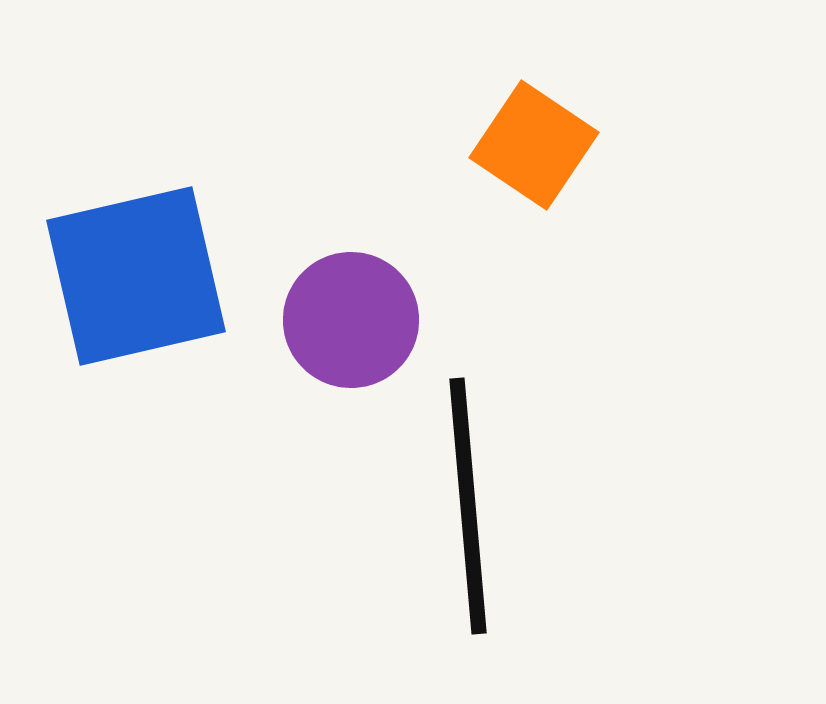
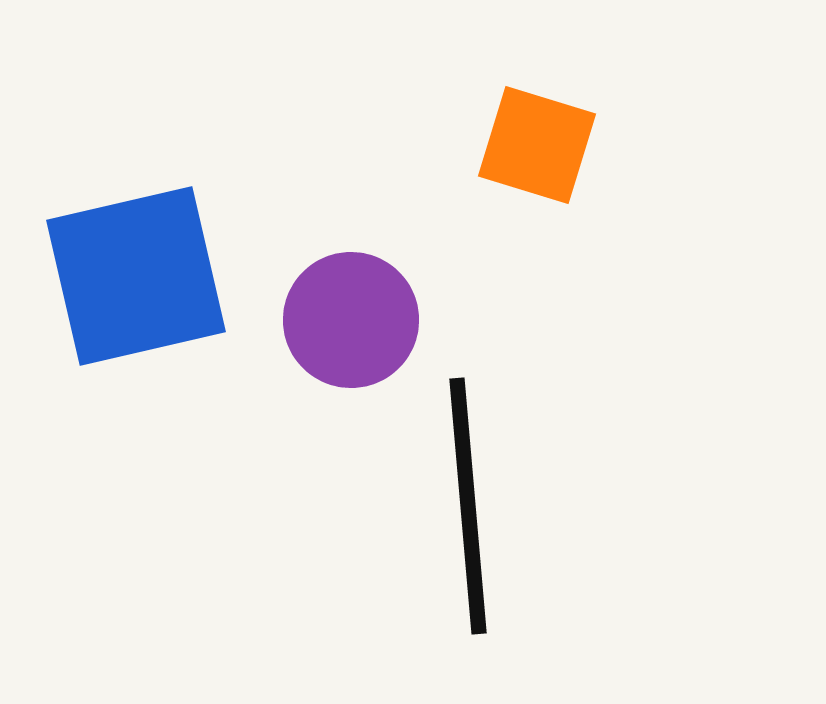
orange square: moved 3 px right; rotated 17 degrees counterclockwise
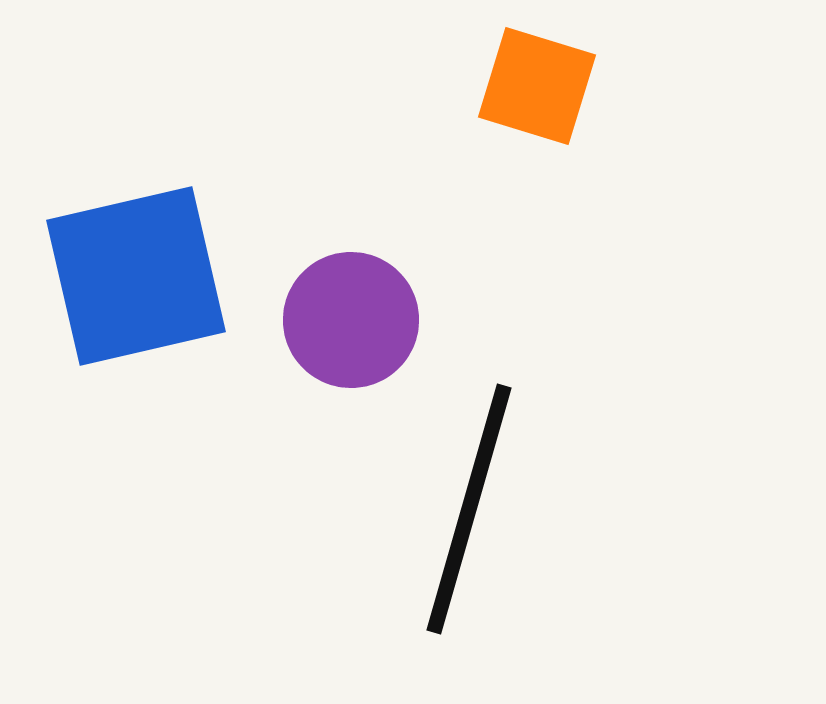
orange square: moved 59 px up
black line: moved 1 px right, 3 px down; rotated 21 degrees clockwise
